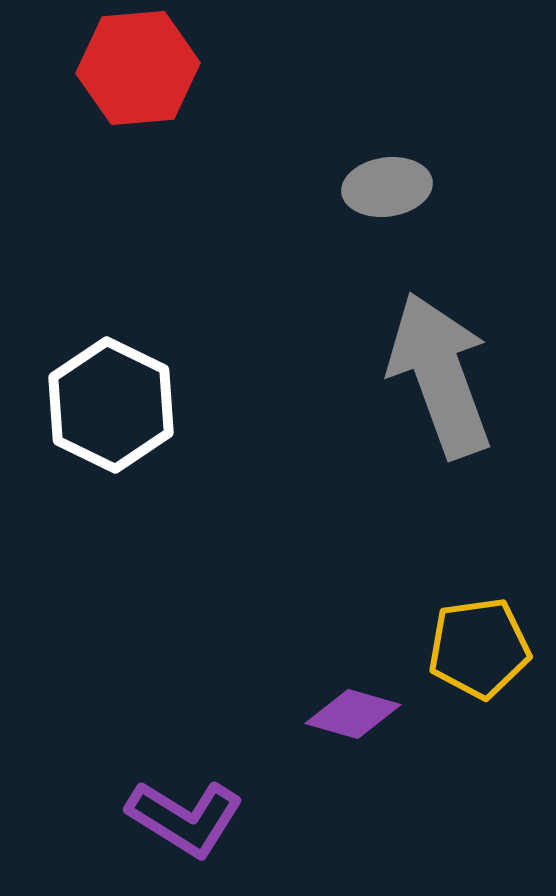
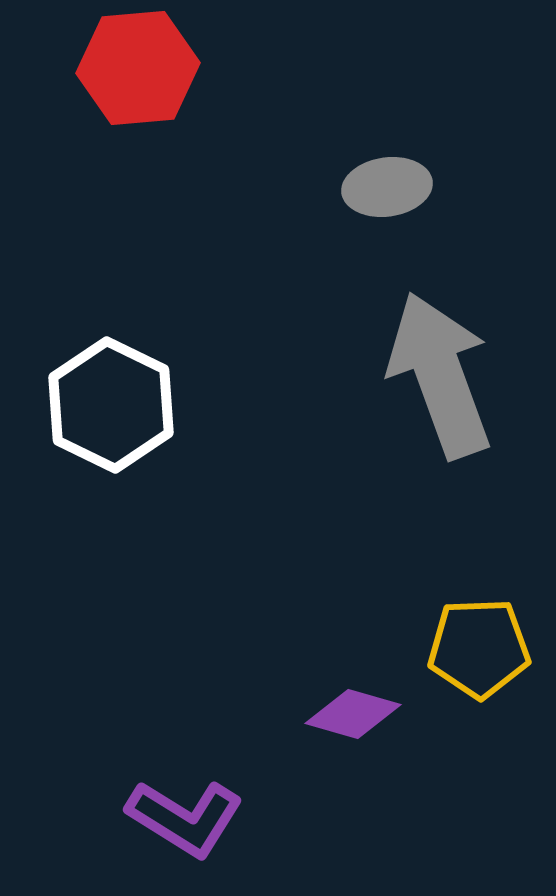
yellow pentagon: rotated 6 degrees clockwise
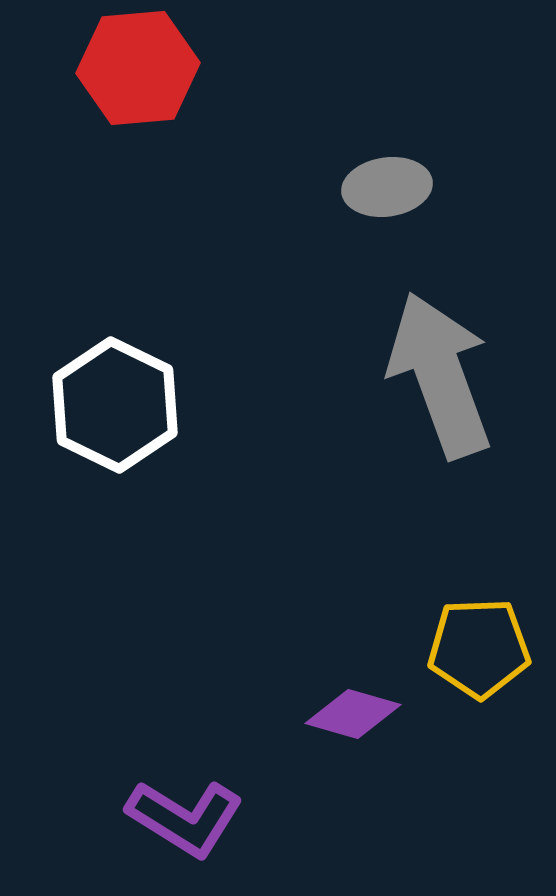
white hexagon: moved 4 px right
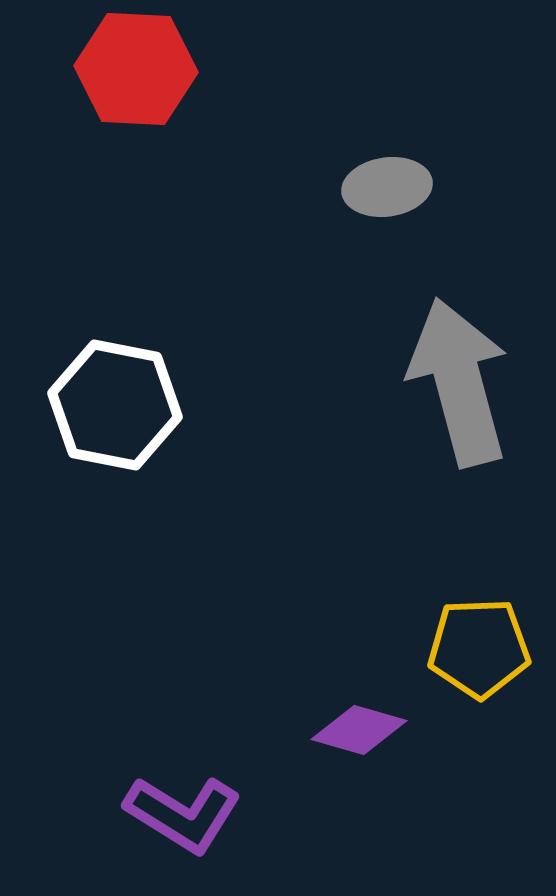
red hexagon: moved 2 px left, 1 px down; rotated 8 degrees clockwise
gray arrow: moved 19 px right, 7 px down; rotated 5 degrees clockwise
white hexagon: rotated 15 degrees counterclockwise
purple diamond: moved 6 px right, 16 px down
purple L-shape: moved 2 px left, 4 px up
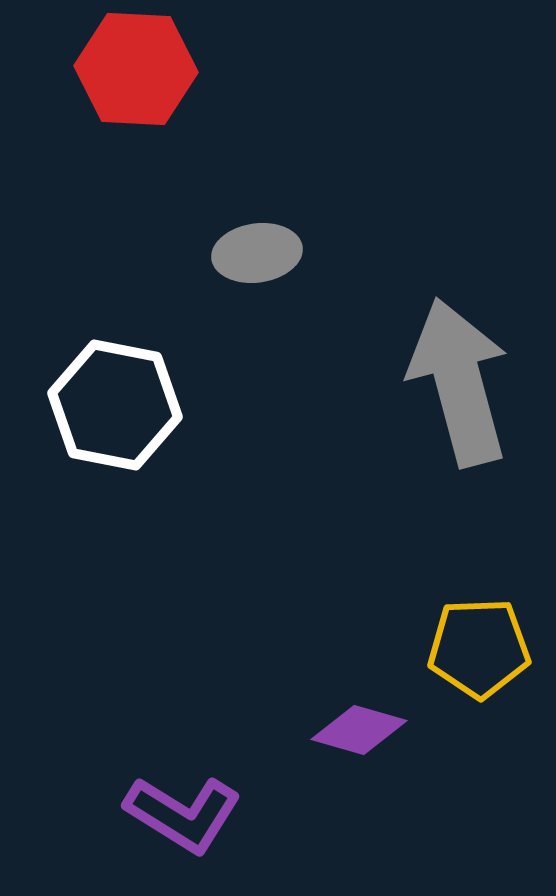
gray ellipse: moved 130 px left, 66 px down
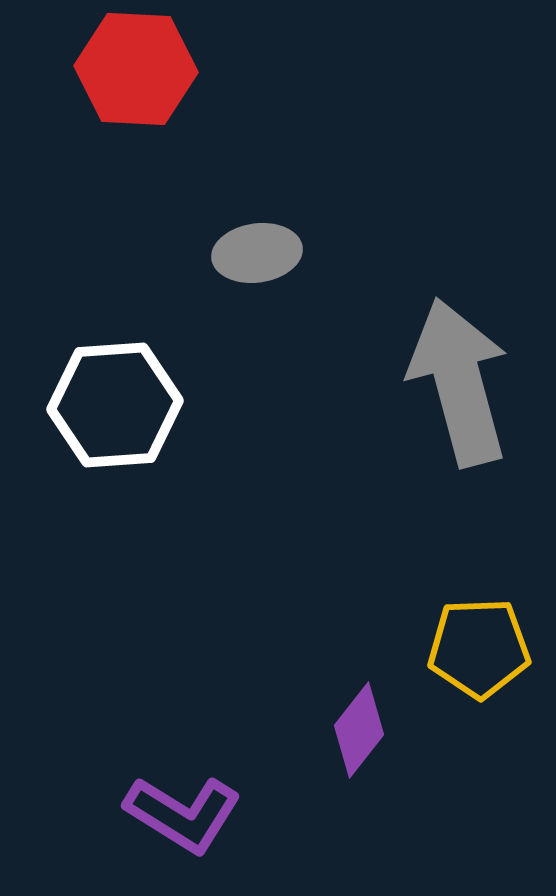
white hexagon: rotated 15 degrees counterclockwise
purple diamond: rotated 68 degrees counterclockwise
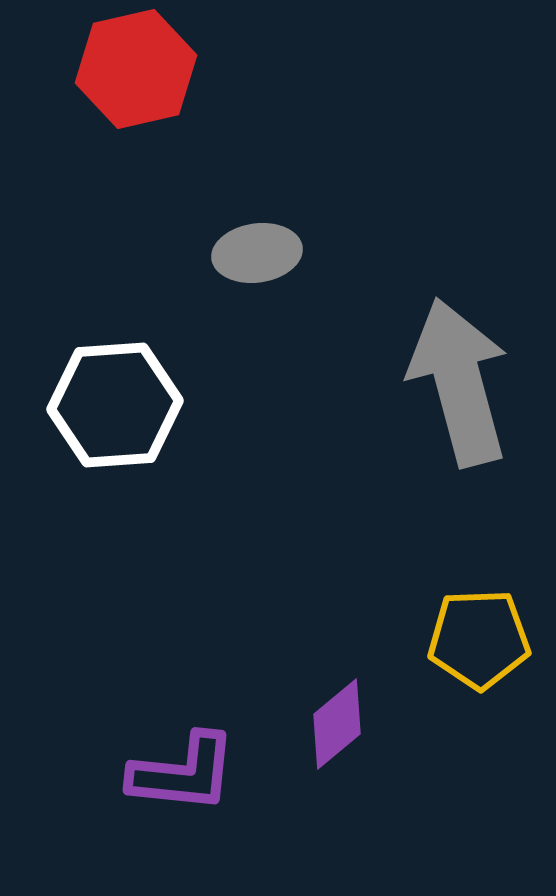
red hexagon: rotated 16 degrees counterclockwise
yellow pentagon: moved 9 px up
purple diamond: moved 22 px left, 6 px up; rotated 12 degrees clockwise
purple L-shape: moved 41 px up; rotated 26 degrees counterclockwise
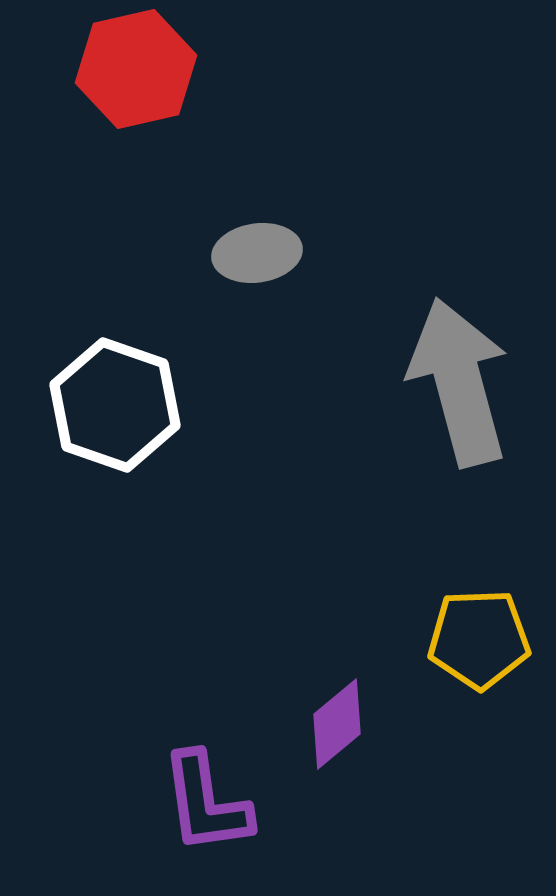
white hexagon: rotated 23 degrees clockwise
purple L-shape: moved 23 px right, 30 px down; rotated 76 degrees clockwise
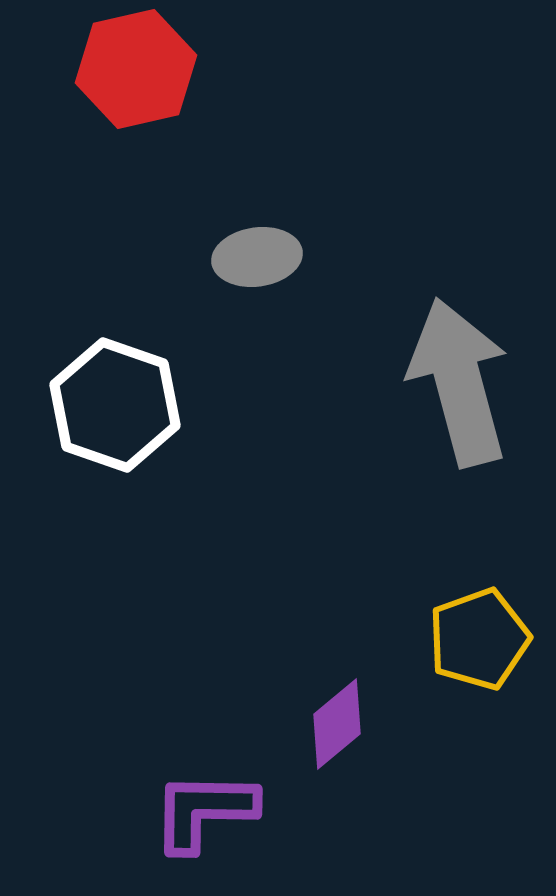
gray ellipse: moved 4 px down
yellow pentagon: rotated 18 degrees counterclockwise
purple L-shape: moved 2 px left, 8 px down; rotated 99 degrees clockwise
